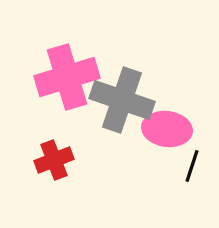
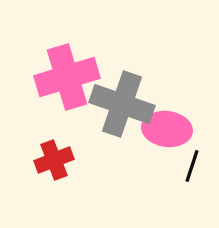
gray cross: moved 4 px down
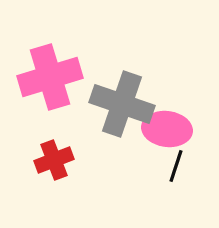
pink cross: moved 17 px left
black line: moved 16 px left
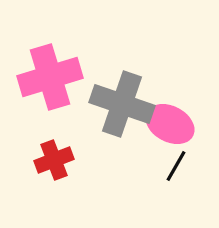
pink ellipse: moved 3 px right, 5 px up; rotated 21 degrees clockwise
black line: rotated 12 degrees clockwise
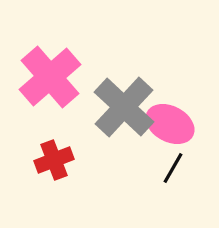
pink cross: rotated 24 degrees counterclockwise
gray cross: moved 2 px right, 3 px down; rotated 24 degrees clockwise
black line: moved 3 px left, 2 px down
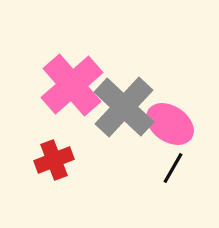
pink cross: moved 22 px right, 8 px down
pink ellipse: rotated 6 degrees clockwise
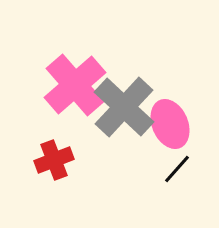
pink cross: moved 3 px right
pink ellipse: rotated 33 degrees clockwise
black line: moved 4 px right, 1 px down; rotated 12 degrees clockwise
